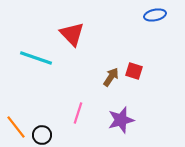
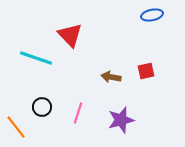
blue ellipse: moved 3 px left
red triangle: moved 2 px left, 1 px down
red square: moved 12 px right; rotated 30 degrees counterclockwise
brown arrow: rotated 114 degrees counterclockwise
black circle: moved 28 px up
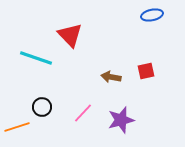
pink line: moved 5 px right; rotated 25 degrees clockwise
orange line: moved 1 px right; rotated 70 degrees counterclockwise
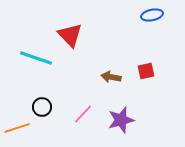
pink line: moved 1 px down
orange line: moved 1 px down
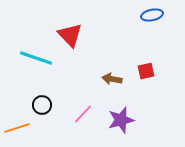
brown arrow: moved 1 px right, 2 px down
black circle: moved 2 px up
